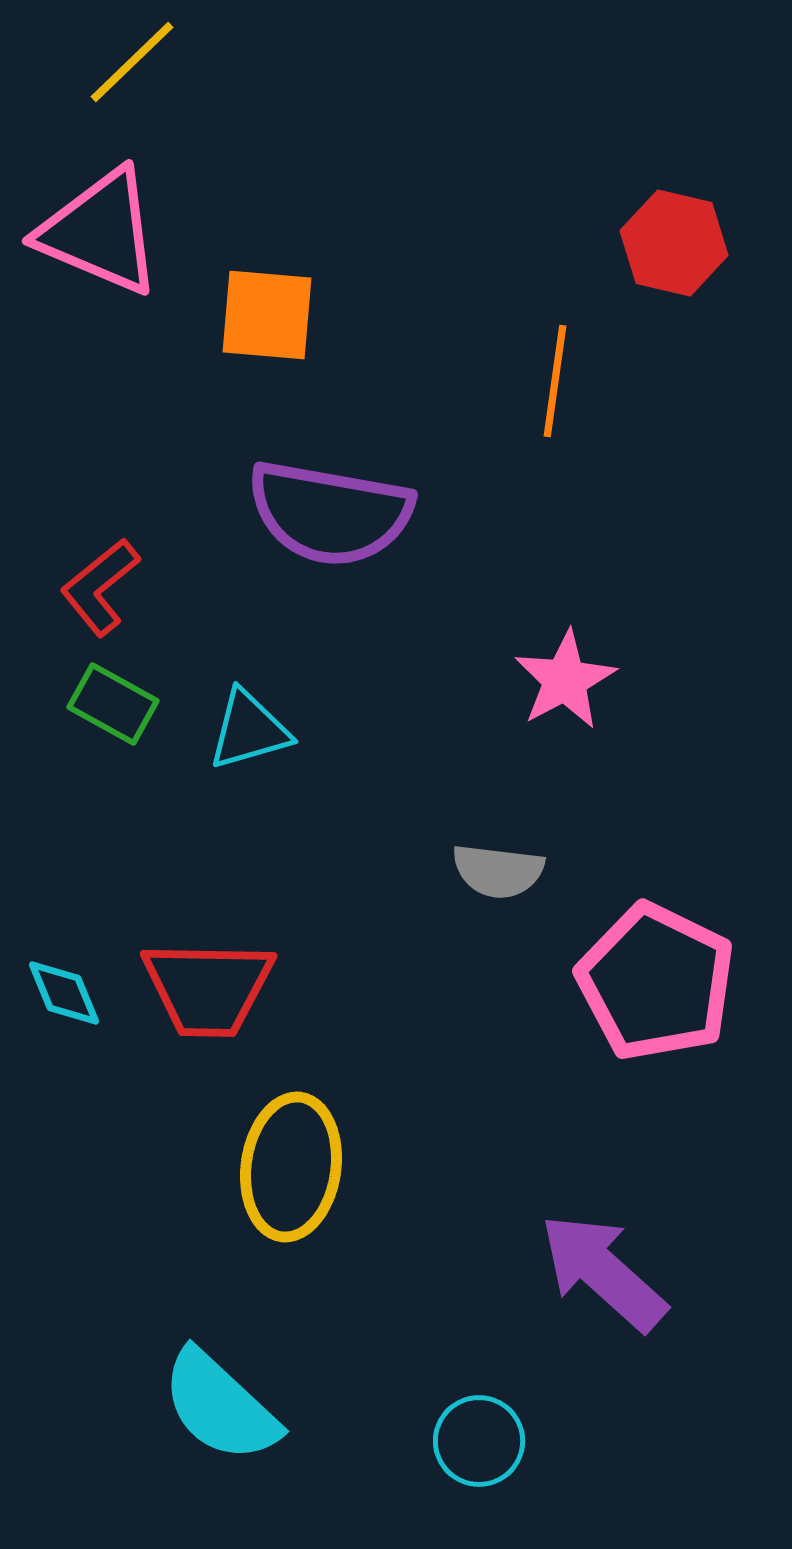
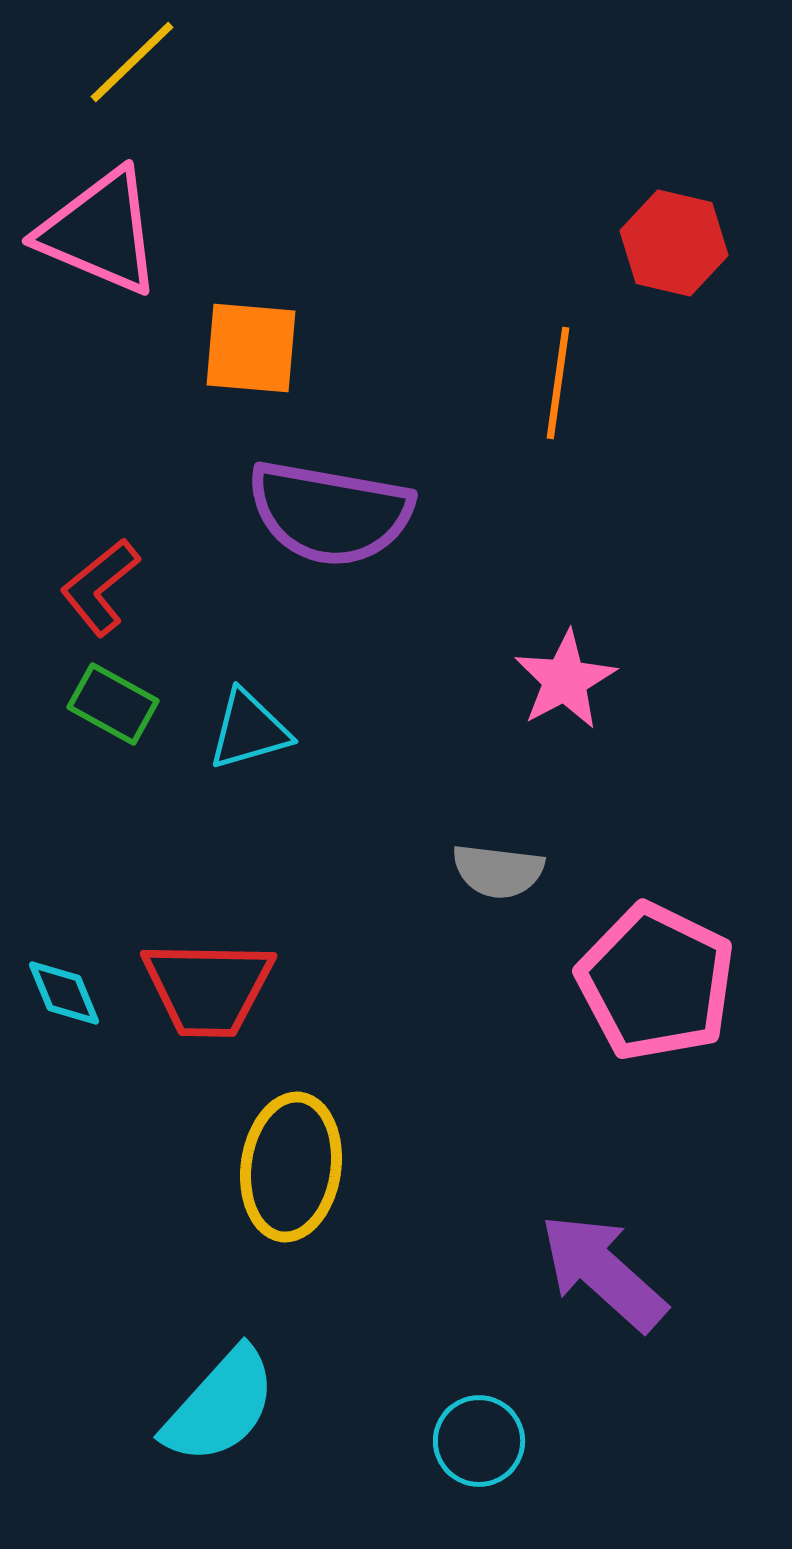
orange square: moved 16 px left, 33 px down
orange line: moved 3 px right, 2 px down
cyan semicircle: rotated 91 degrees counterclockwise
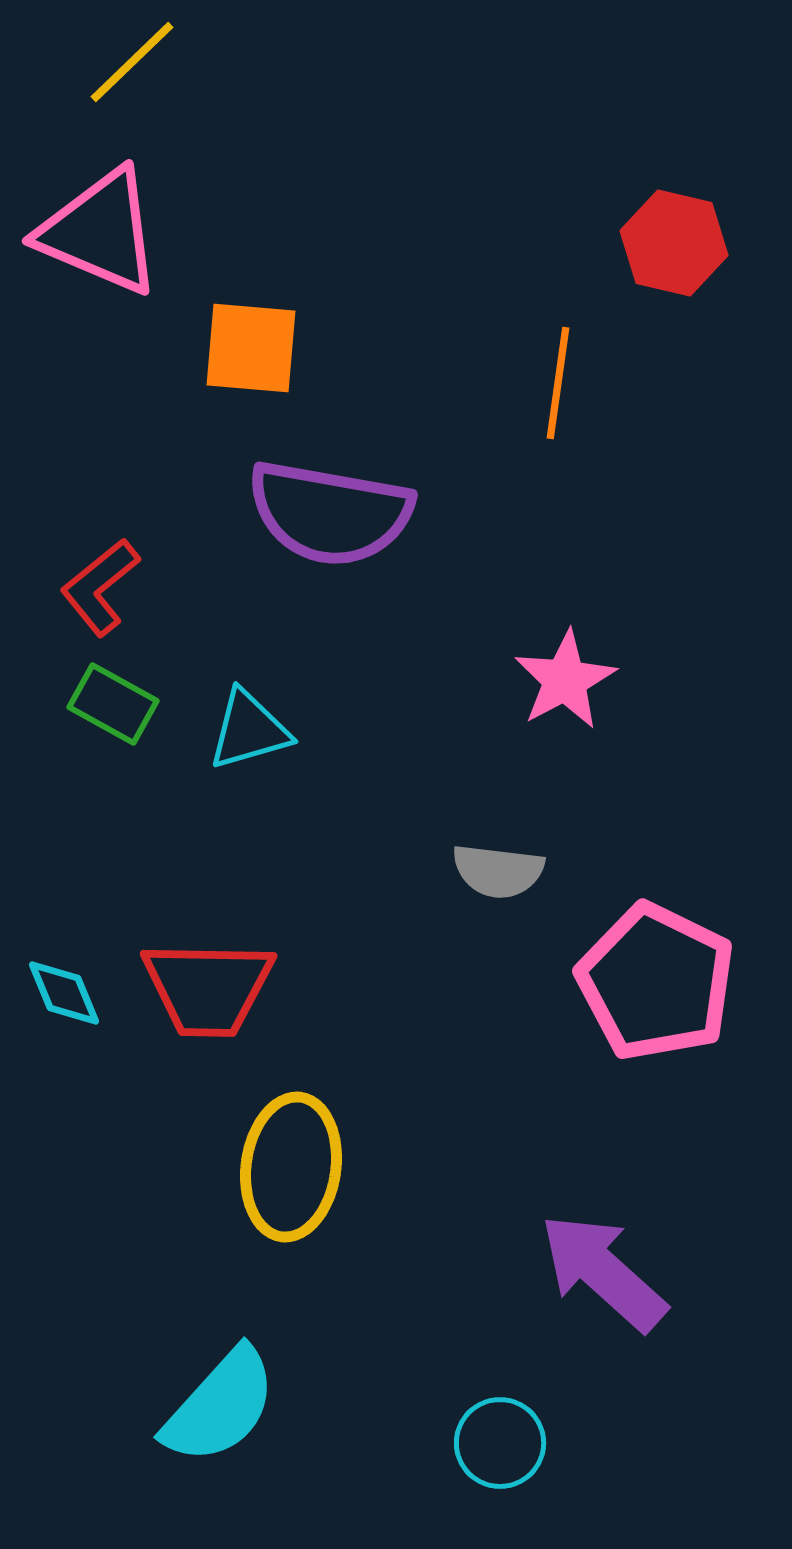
cyan circle: moved 21 px right, 2 px down
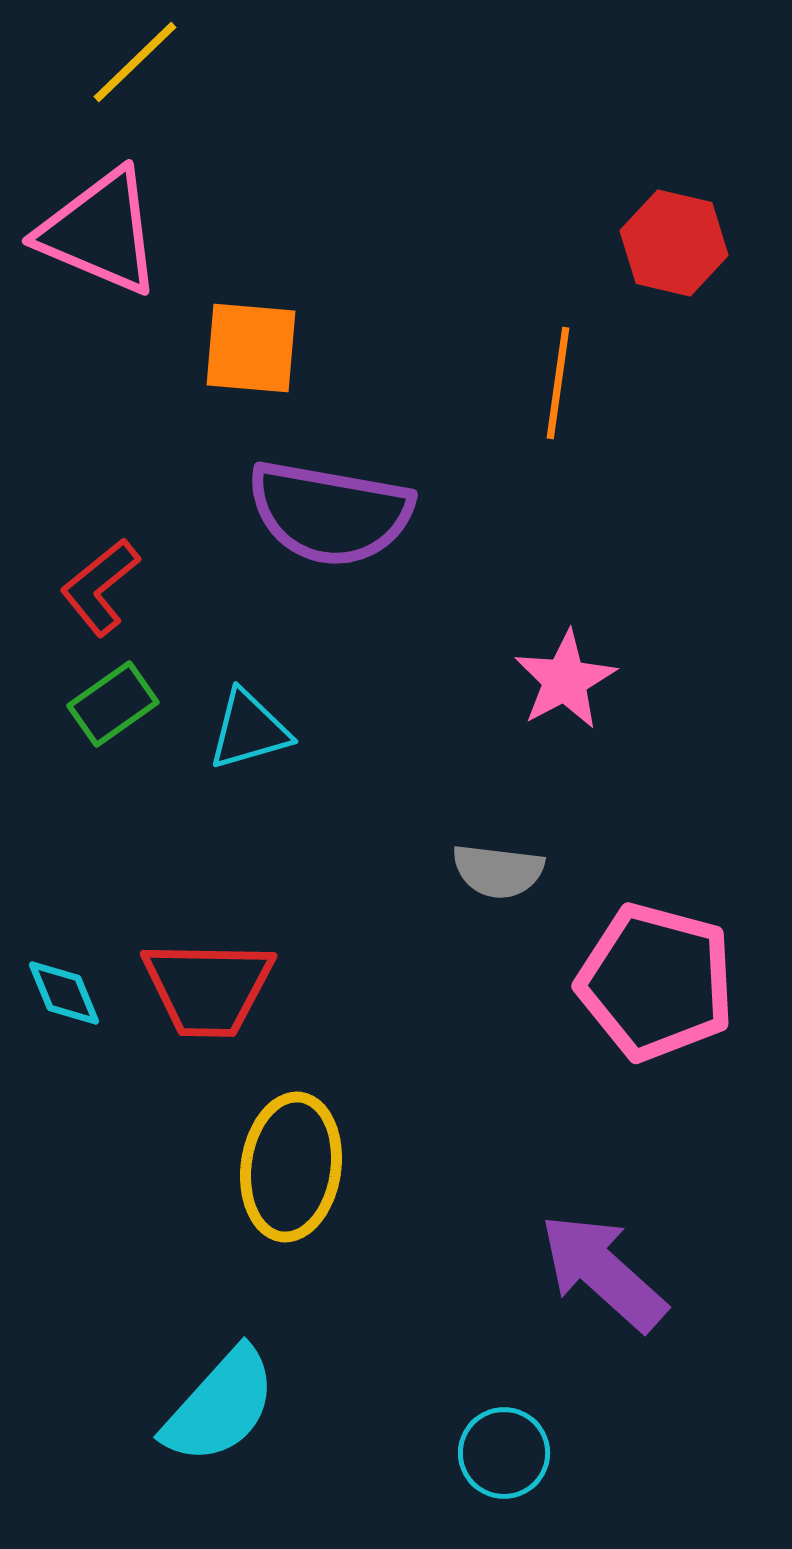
yellow line: moved 3 px right
green rectangle: rotated 64 degrees counterclockwise
pink pentagon: rotated 11 degrees counterclockwise
cyan circle: moved 4 px right, 10 px down
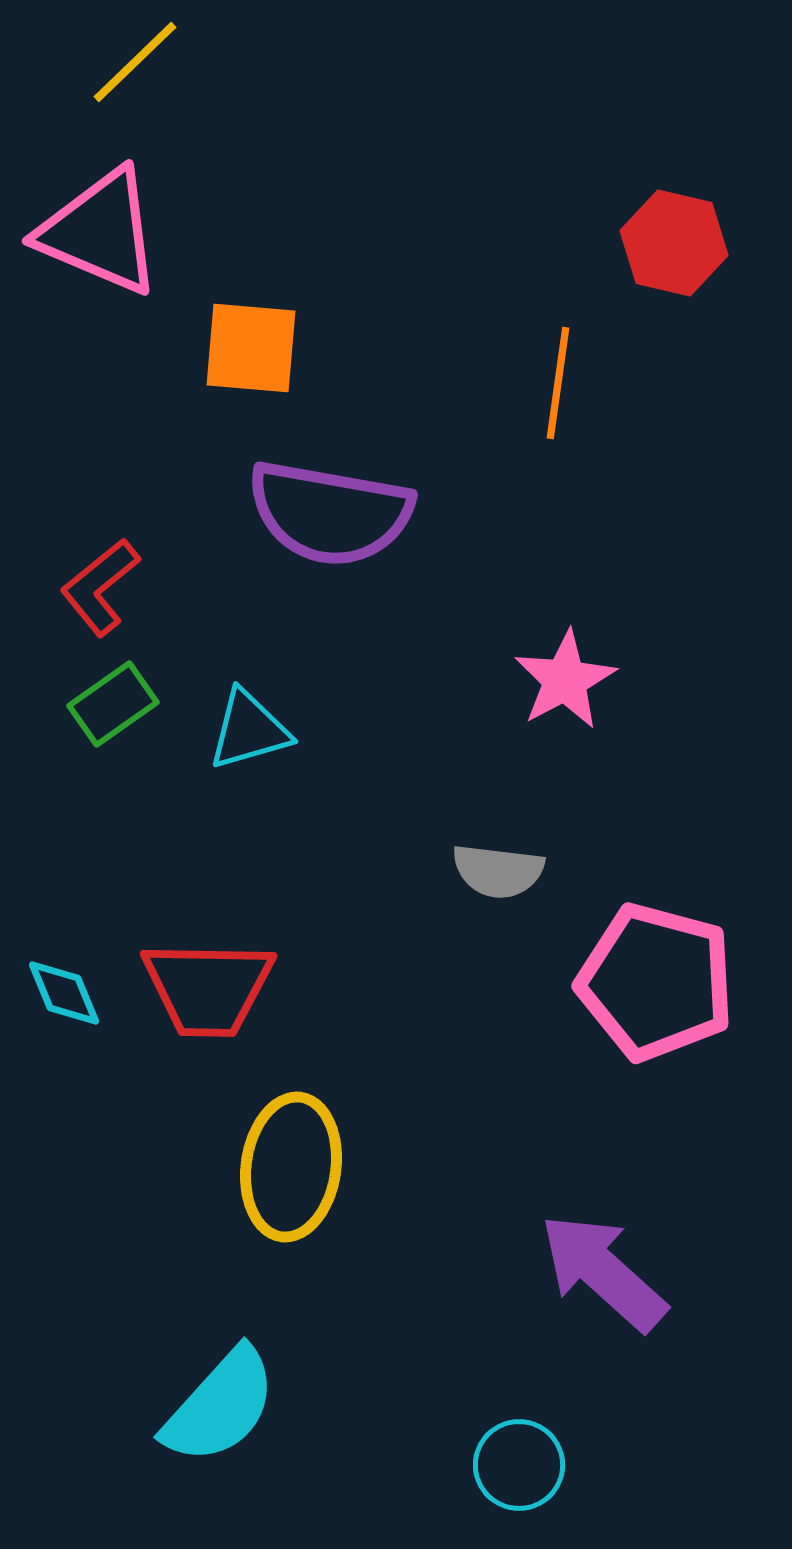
cyan circle: moved 15 px right, 12 px down
